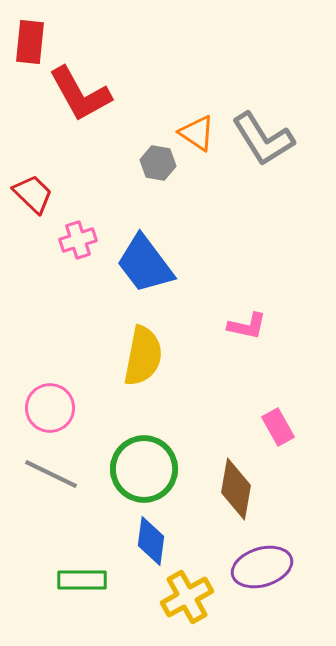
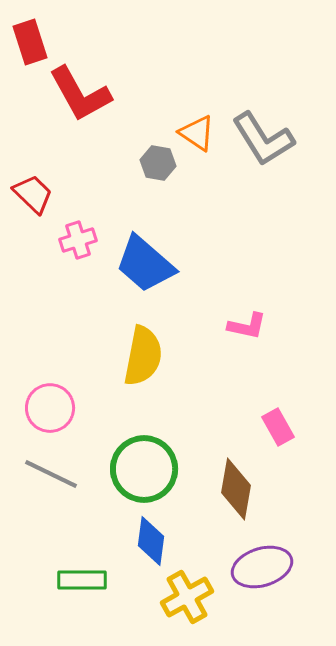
red rectangle: rotated 24 degrees counterclockwise
blue trapezoid: rotated 12 degrees counterclockwise
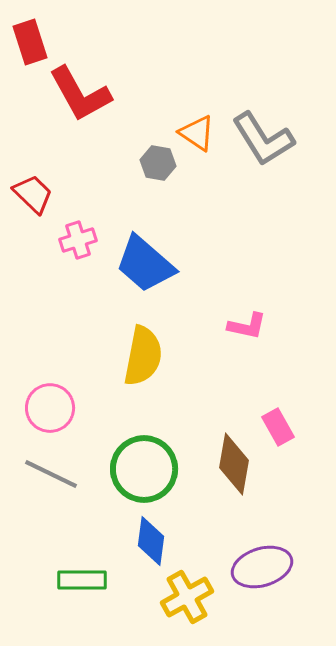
brown diamond: moved 2 px left, 25 px up
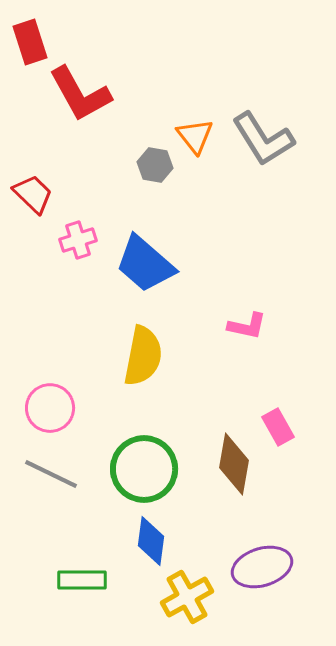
orange triangle: moved 2 px left, 3 px down; rotated 18 degrees clockwise
gray hexagon: moved 3 px left, 2 px down
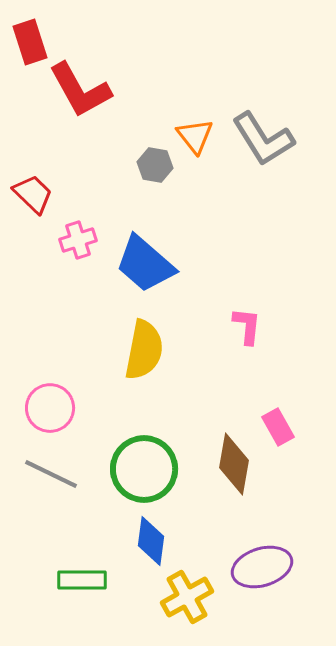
red L-shape: moved 4 px up
pink L-shape: rotated 96 degrees counterclockwise
yellow semicircle: moved 1 px right, 6 px up
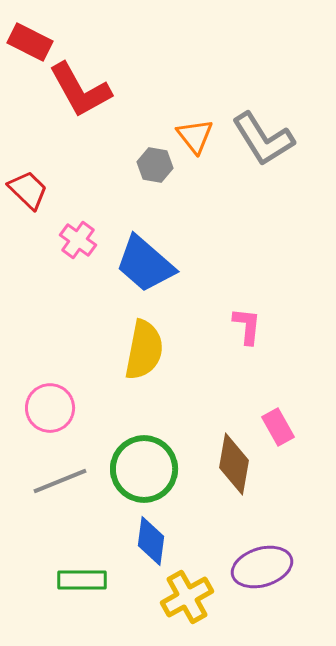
red rectangle: rotated 45 degrees counterclockwise
red trapezoid: moved 5 px left, 4 px up
pink cross: rotated 36 degrees counterclockwise
gray line: moved 9 px right, 7 px down; rotated 48 degrees counterclockwise
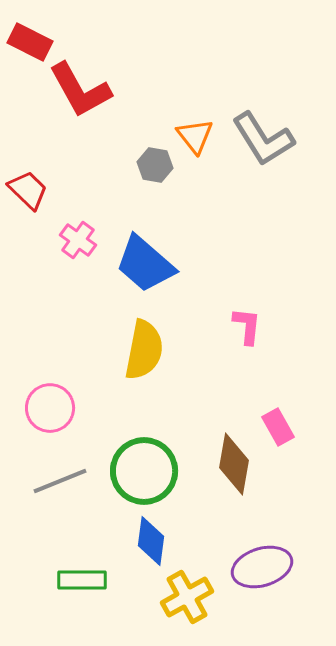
green circle: moved 2 px down
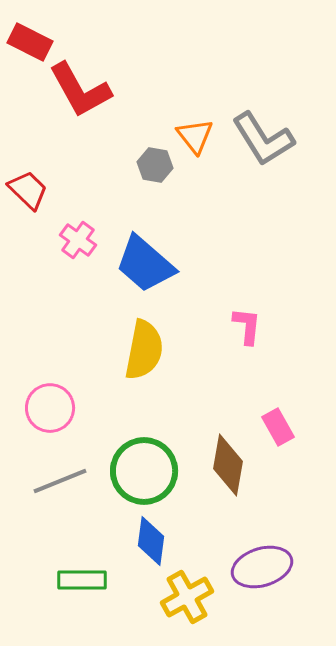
brown diamond: moved 6 px left, 1 px down
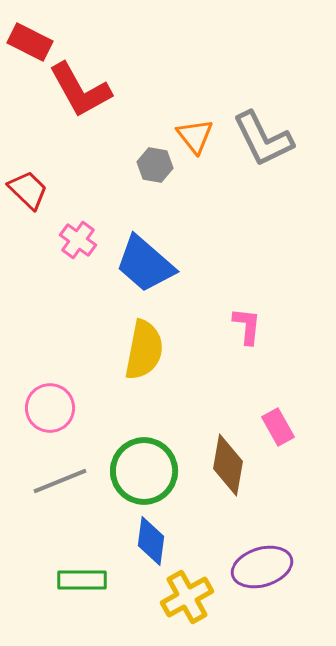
gray L-shape: rotated 6 degrees clockwise
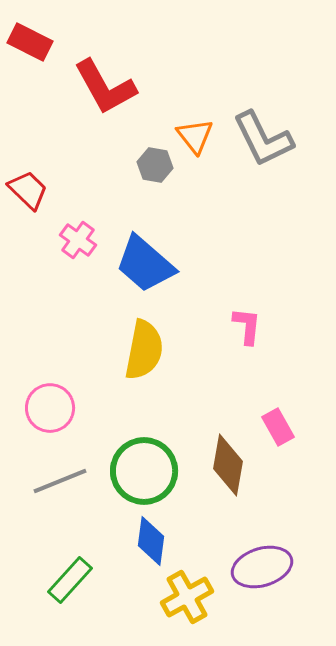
red L-shape: moved 25 px right, 3 px up
green rectangle: moved 12 px left; rotated 48 degrees counterclockwise
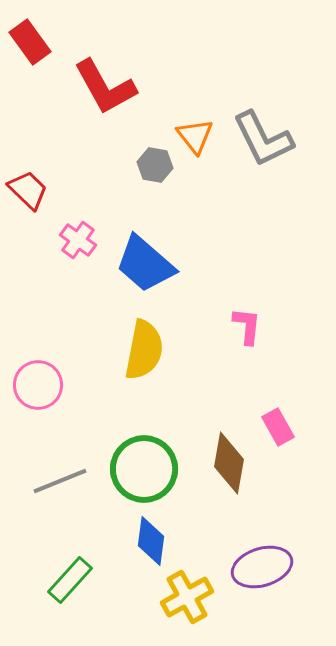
red rectangle: rotated 27 degrees clockwise
pink circle: moved 12 px left, 23 px up
brown diamond: moved 1 px right, 2 px up
green circle: moved 2 px up
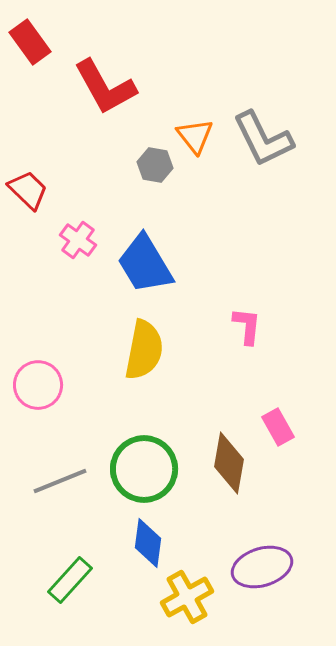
blue trapezoid: rotated 18 degrees clockwise
blue diamond: moved 3 px left, 2 px down
